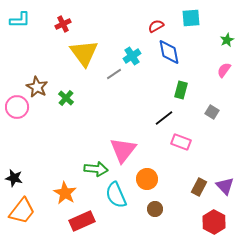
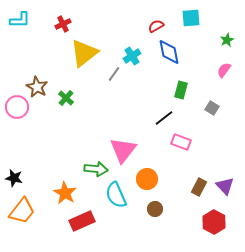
yellow triangle: rotated 28 degrees clockwise
gray line: rotated 21 degrees counterclockwise
gray square: moved 4 px up
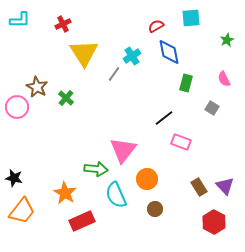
yellow triangle: rotated 24 degrees counterclockwise
pink semicircle: moved 9 px down; rotated 63 degrees counterclockwise
green rectangle: moved 5 px right, 7 px up
brown rectangle: rotated 60 degrees counterclockwise
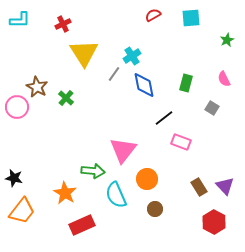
red semicircle: moved 3 px left, 11 px up
blue diamond: moved 25 px left, 33 px down
green arrow: moved 3 px left, 2 px down
red rectangle: moved 4 px down
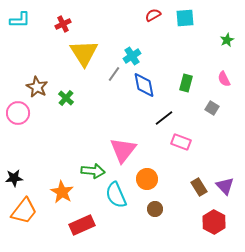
cyan square: moved 6 px left
pink circle: moved 1 px right, 6 px down
black star: rotated 18 degrees counterclockwise
orange star: moved 3 px left, 1 px up
orange trapezoid: moved 2 px right
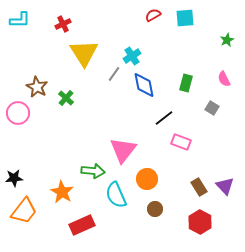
red hexagon: moved 14 px left
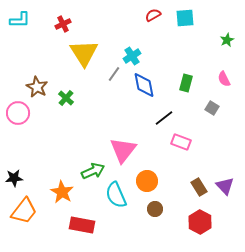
green arrow: rotated 30 degrees counterclockwise
orange circle: moved 2 px down
red rectangle: rotated 35 degrees clockwise
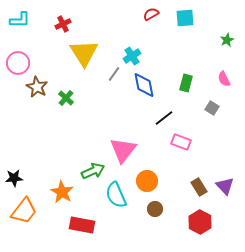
red semicircle: moved 2 px left, 1 px up
pink circle: moved 50 px up
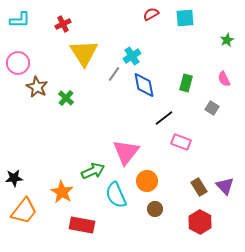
pink triangle: moved 3 px right, 2 px down
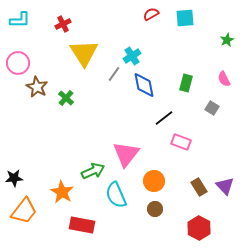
pink triangle: moved 2 px down
orange circle: moved 7 px right
red hexagon: moved 1 px left, 6 px down
